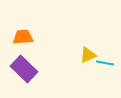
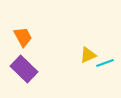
orange trapezoid: rotated 65 degrees clockwise
cyan line: rotated 30 degrees counterclockwise
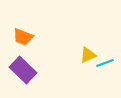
orange trapezoid: rotated 140 degrees clockwise
purple rectangle: moved 1 px left, 1 px down
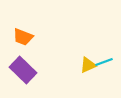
yellow triangle: moved 10 px down
cyan line: moved 1 px left, 1 px up
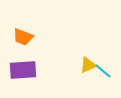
cyan line: moved 1 px left, 9 px down; rotated 60 degrees clockwise
purple rectangle: rotated 48 degrees counterclockwise
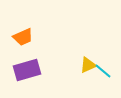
orange trapezoid: rotated 45 degrees counterclockwise
purple rectangle: moved 4 px right; rotated 12 degrees counterclockwise
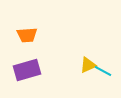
orange trapezoid: moved 4 px right, 2 px up; rotated 20 degrees clockwise
cyan line: rotated 12 degrees counterclockwise
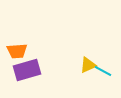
orange trapezoid: moved 10 px left, 16 px down
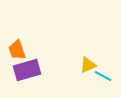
orange trapezoid: moved 1 px up; rotated 75 degrees clockwise
cyan line: moved 5 px down
